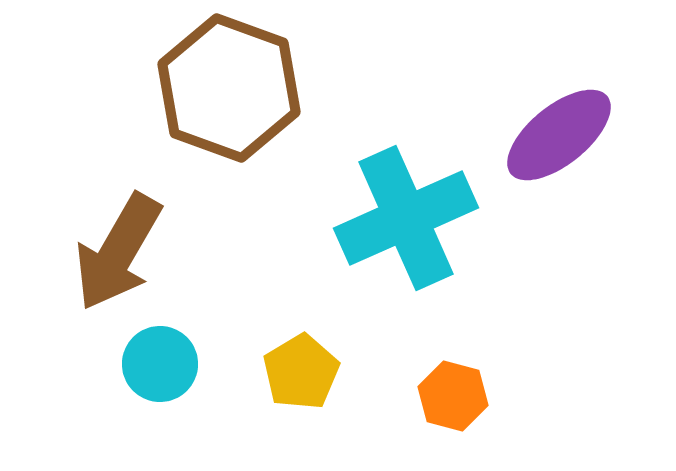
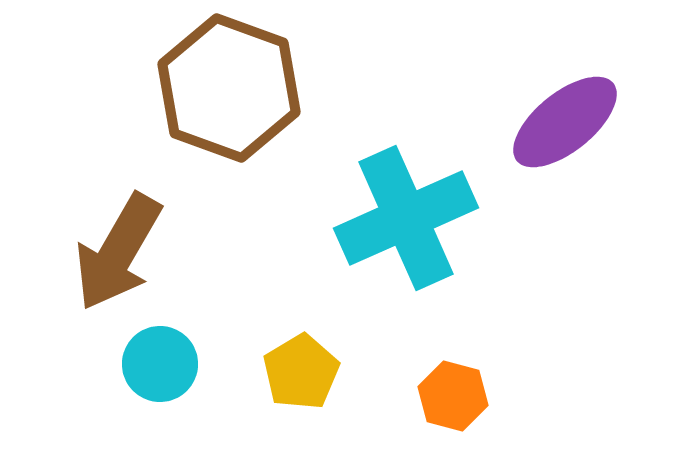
purple ellipse: moved 6 px right, 13 px up
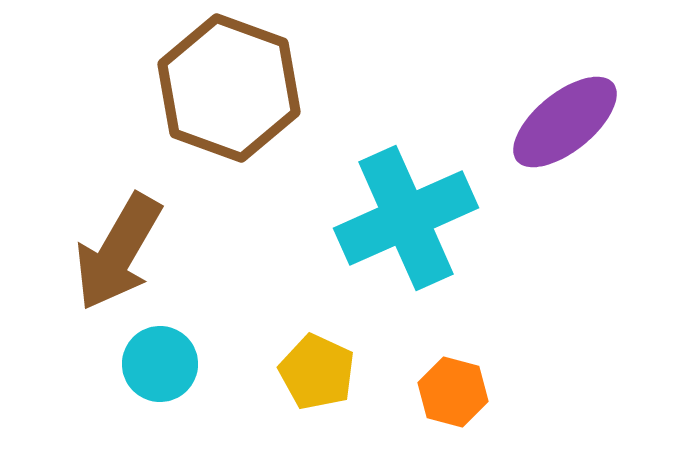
yellow pentagon: moved 16 px right; rotated 16 degrees counterclockwise
orange hexagon: moved 4 px up
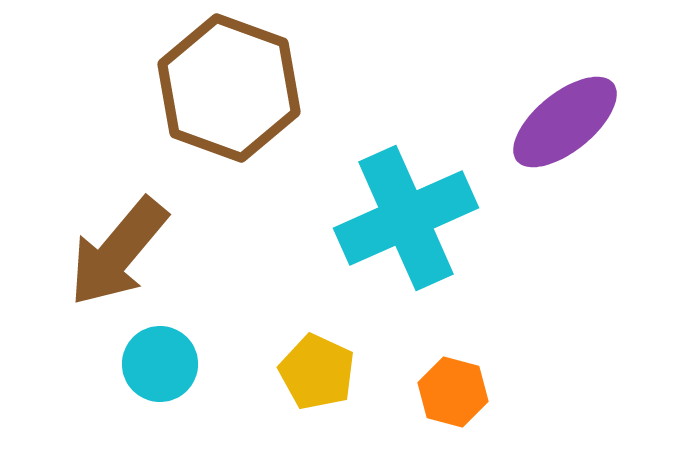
brown arrow: rotated 10 degrees clockwise
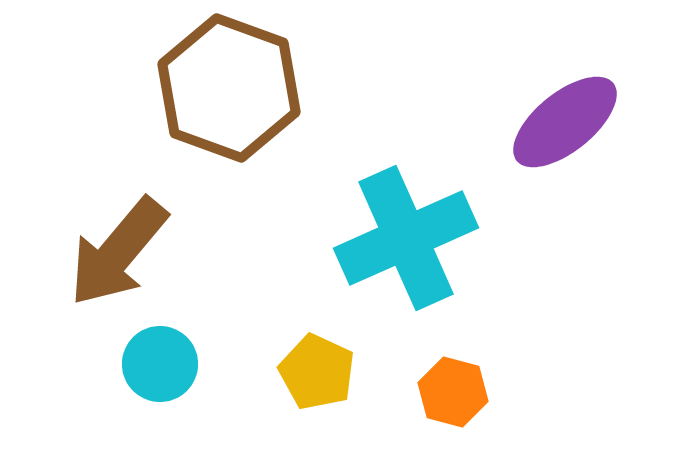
cyan cross: moved 20 px down
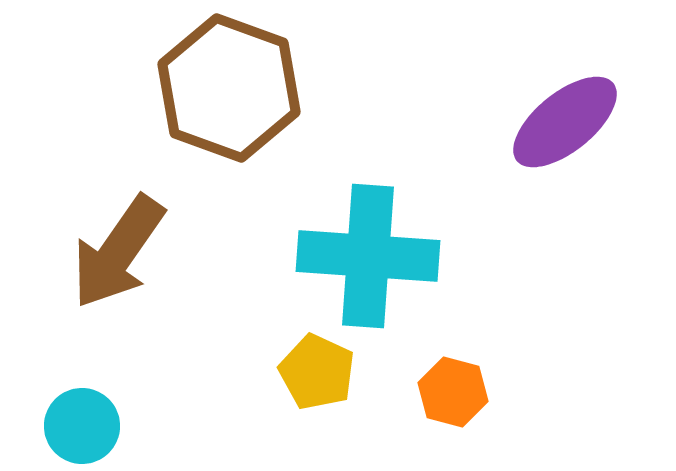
cyan cross: moved 38 px left, 18 px down; rotated 28 degrees clockwise
brown arrow: rotated 5 degrees counterclockwise
cyan circle: moved 78 px left, 62 px down
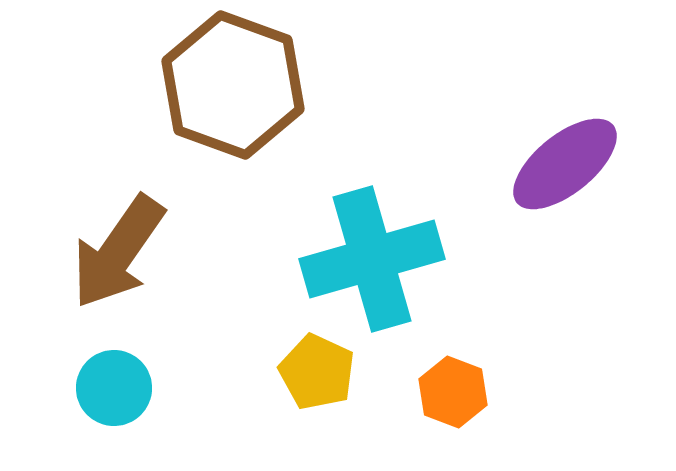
brown hexagon: moved 4 px right, 3 px up
purple ellipse: moved 42 px down
cyan cross: moved 4 px right, 3 px down; rotated 20 degrees counterclockwise
orange hexagon: rotated 6 degrees clockwise
cyan circle: moved 32 px right, 38 px up
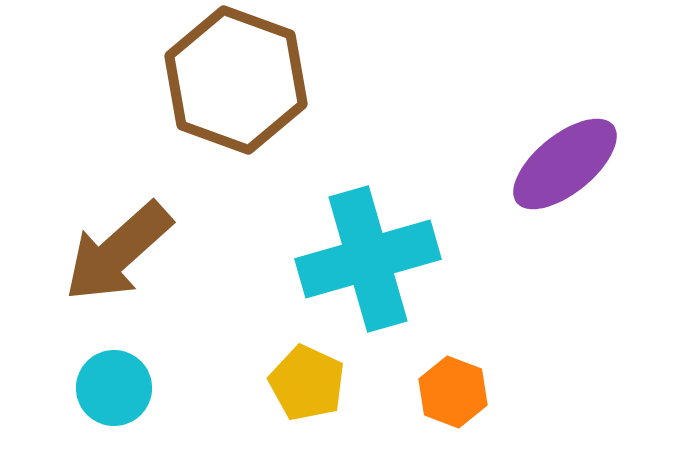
brown hexagon: moved 3 px right, 5 px up
brown arrow: rotated 13 degrees clockwise
cyan cross: moved 4 px left
yellow pentagon: moved 10 px left, 11 px down
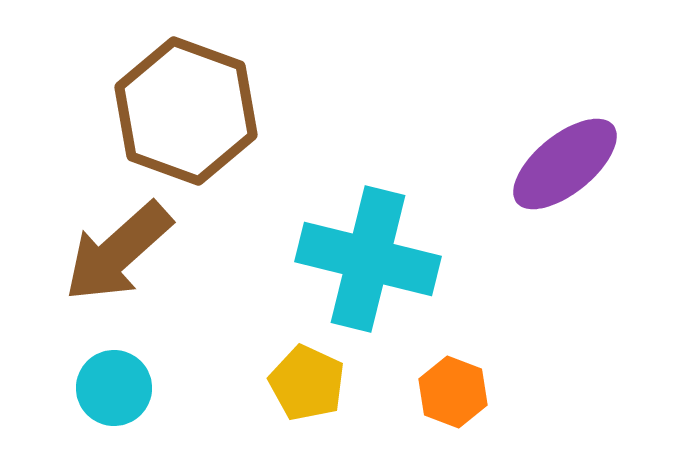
brown hexagon: moved 50 px left, 31 px down
cyan cross: rotated 30 degrees clockwise
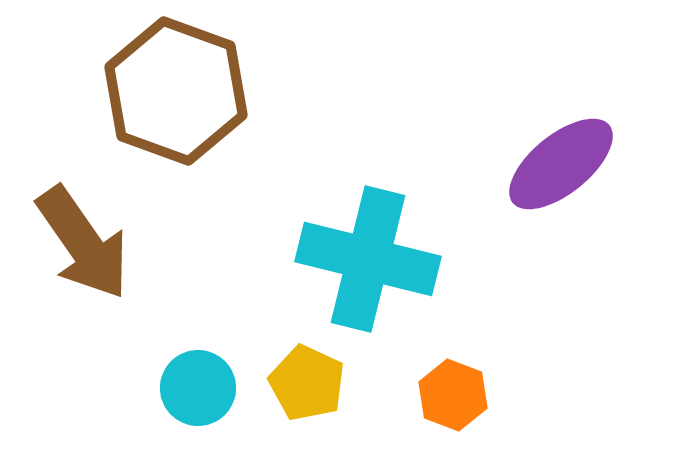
brown hexagon: moved 10 px left, 20 px up
purple ellipse: moved 4 px left
brown arrow: moved 35 px left, 9 px up; rotated 83 degrees counterclockwise
cyan circle: moved 84 px right
orange hexagon: moved 3 px down
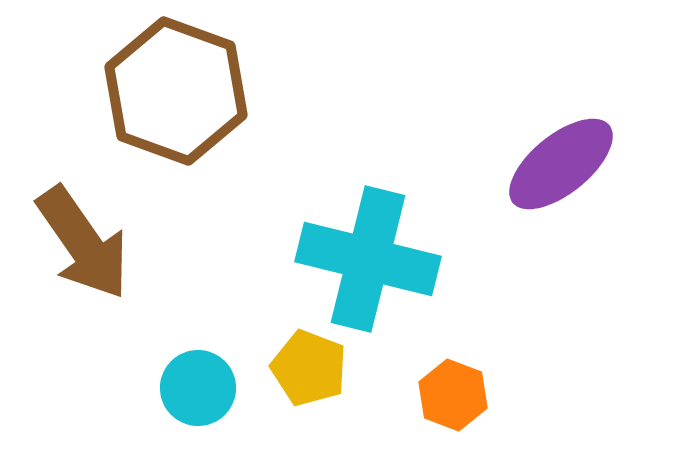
yellow pentagon: moved 2 px right, 15 px up; rotated 4 degrees counterclockwise
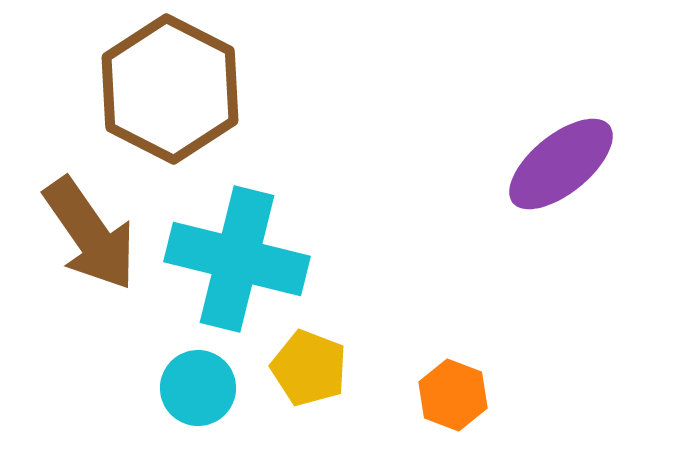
brown hexagon: moved 6 px left, 2 px up; rotated 7 degrees clockwise
brown arrow: moved 7 px right, 9 px up
cyan cross: moved 131 px left
